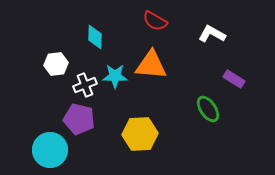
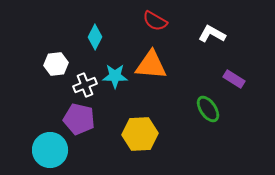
cyan diamond: rotated 25 degrees clockwise
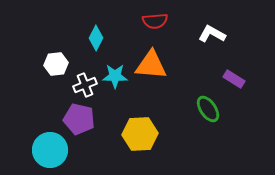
red semicircle: rotated 35 degrees counterclockwise
cyan diamond: moved 1 px right, 1 px down
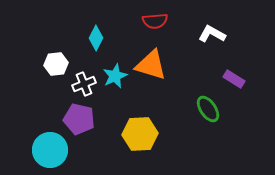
orange triangle: rotated 12 degrees clockwise
cyan star: rotated 25 degrees counterclockwise
white cross: moved 1 px left, 1 px up
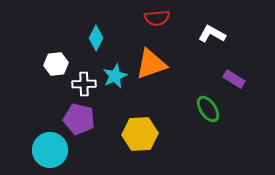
red semicircle: moved 2 px right, 3 px up
orange triangle: moved 1 px up; rotated 36 degrees counterclockwise
white cross: rotated 20 degrees clockwise
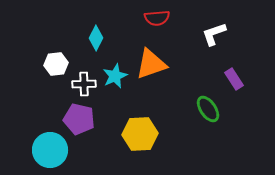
white L-shape: moved 2 px right; rotated 48 degrees counterclockwise
purple rectangle: rotated 25 degrees clockwise
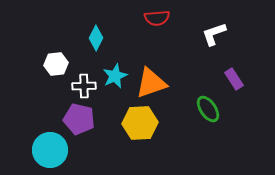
orange triangle: moved 19 px down
white cross: moved 2 px down
yellow hexagon: moved 11 px up
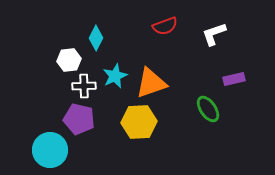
red semicircle: moved 8 px right, 8 px down; rotated 15 degrees counterclockwise
white hexagon: moved 13 px right, 4 px up
purple rectangle: rotated 70 degrees counterclockwise
yellow hexagon: moved 1 px left, 1 px up
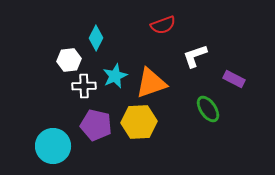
red semicircle: moved 2 px left, 1 px up
white L-shape: moved 19 px left, 22 px down
purple rectangle: rotated 40 degrees clockwise
purple pentagon: moved 17 px right, 6 px down
cyan circle: moved 3 px right, 4 px up
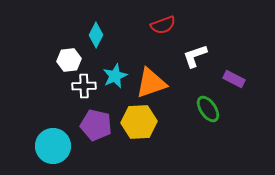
cyan diamond: moved 3 px up
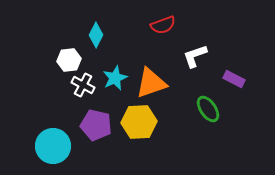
cyan star: moved 2 px down
white cross: moved 1 px left, 1 px up; rotated 30 degrees clockwise
